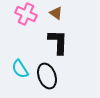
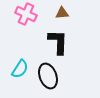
brown triangle: moved 6 px right; rotated 40 degrees counterclockwise
cyan semicircle: rotated 114 degrees counterclockwise
black ellipse: moved 1 px right
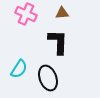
cyan semicircle: moved 1 px left
black ellipse: moved 2 px down
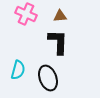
brown triangle: moved 2 px left, 3 px down
cyan semicircle: moved 1 px left, 1 px down; rotated 18 degrees counterclockwise
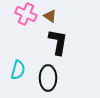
brown triangle: moved 10 px left; rotated 40 degrees clockwise
black L-shape: rotated 8 degrees clockwise
black ellipse: rotated 20 degrees clockwise
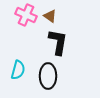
pink cross: moved 1 px down
black ellipse: moved 2 px up
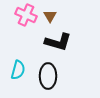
brown triangle: rotated 24 degrees clockwise
black L-shape: rotated 96 degrees clockwise
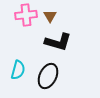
pink cross: rotated 30 degrees counterclockwise
black ellipse: rotated 25 degrees clockwise
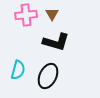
brown triangle: moved 2 px right, 2 px up
black L-shape: moved 2 px left
